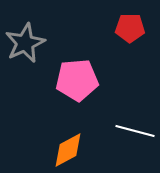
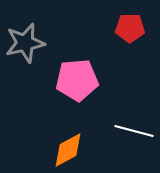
gray star: rotated 12 degrees clockwise
white line: moved 1 px left
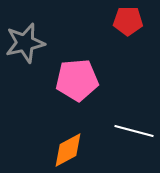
red pentagon: moved 2 px left, 7 px up
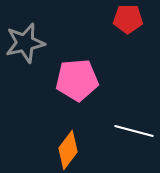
red pentagon: moved 2 px up
orange diamond: rotated 24 degrees counterclockwise
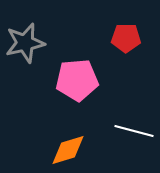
red pentagon: moved 2 px left, 19 px down
orange diamond: rotated 36 degrees clockwise
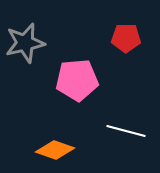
white line: moved 8 px left
orange diamond: moved 13 px left; rotated 36 degrees clockwise
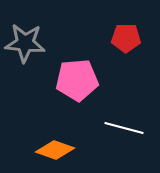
gray star: rotated 18 degrees clockwise
white line: moved 2 px left, 3 px up
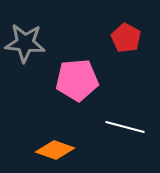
red pentagon: rotated 28 degrees clockwise
white line: moved 1 px right, 1 px up
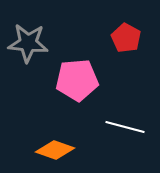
gray star: moved 3 px right
